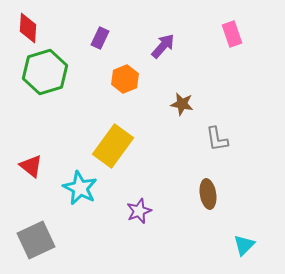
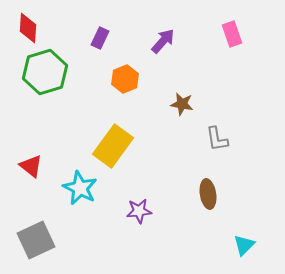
purple arrow: moved 5 px up
purple star: rotated 15 degrees clockwise
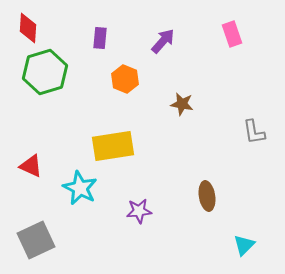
purple rectangle: rotated 20 degrees counterclockwise
orange hexagon: rotated 16 degrees counterclockwise
gray L-shape: moved 37 px right, 7 px up
yellow rectangle: rotated 45 degrees clockwise
red triangle: rotated 15 degrees counterclockwise
brown ellipse: moved 1 px left, 2 px down
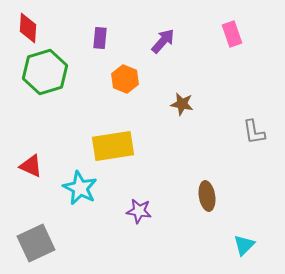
purple star: rotated 15 degrees clockwise
gray square: moved 3 px down
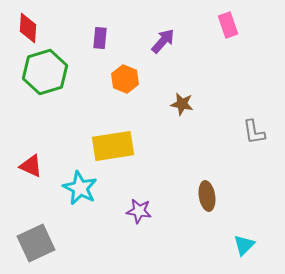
pink rectangle: moved 4 px left, 9 px up
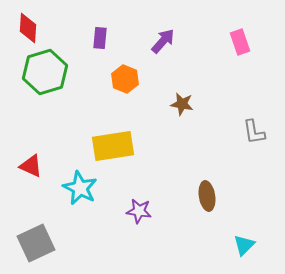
pink rectangle: moved 12 px right, 17 px down
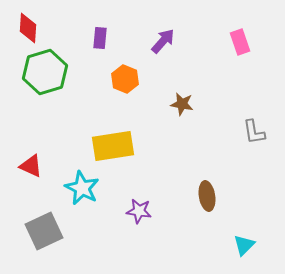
cyan star: moved 2 px right
gray square: moved 8 px right, 12 px up
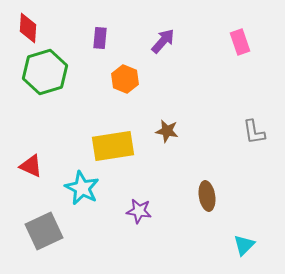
brown star: moved 15 px left, 27 px down
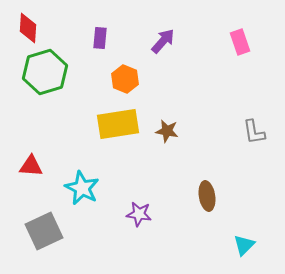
yellow rectangle: moved 5 px right, 22 px up
red triangle: rotated 20 degrees counterclockwise
purple star: moved 3 px down
